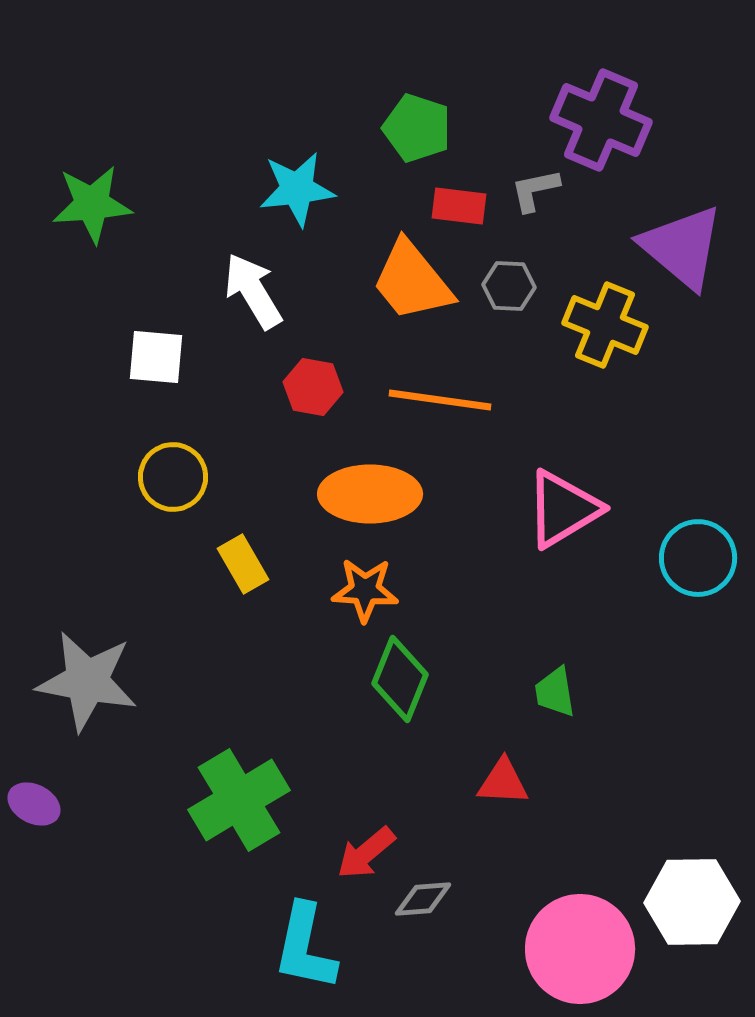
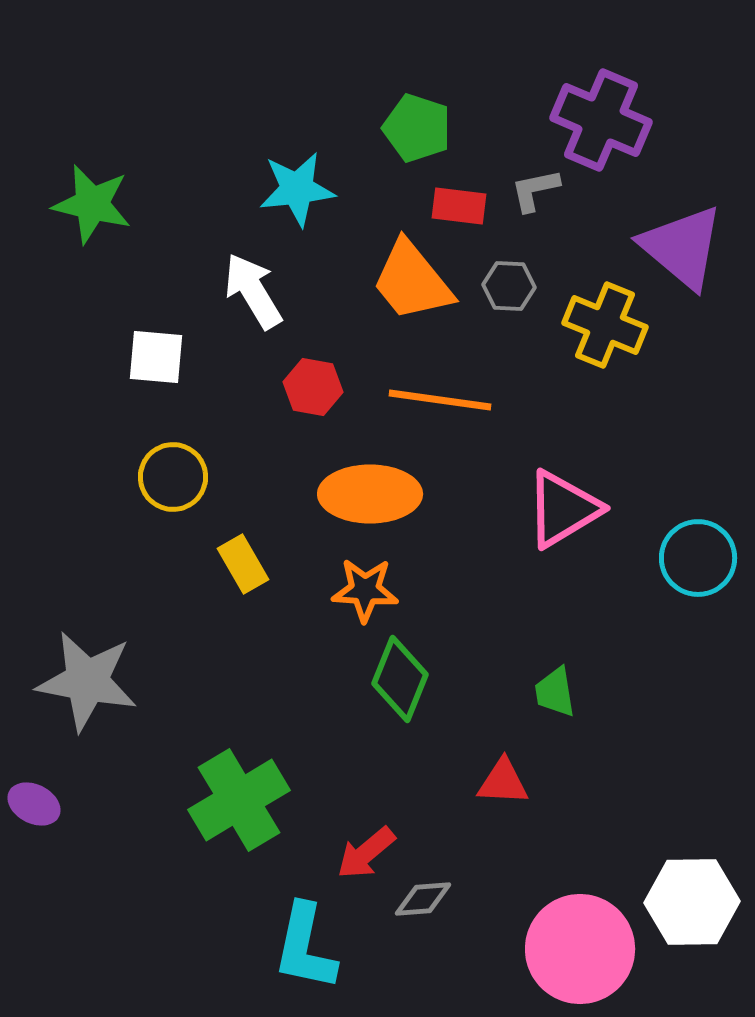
green star: rotated 18 degrees clockwise
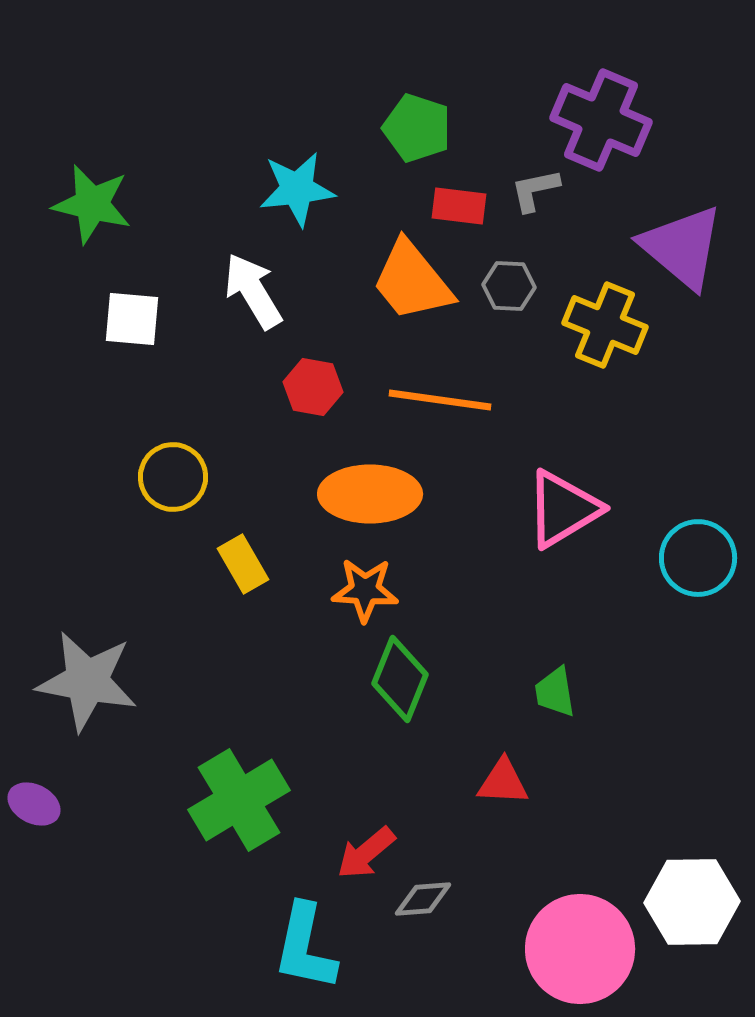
white square: moved 24 px left, 38 px up
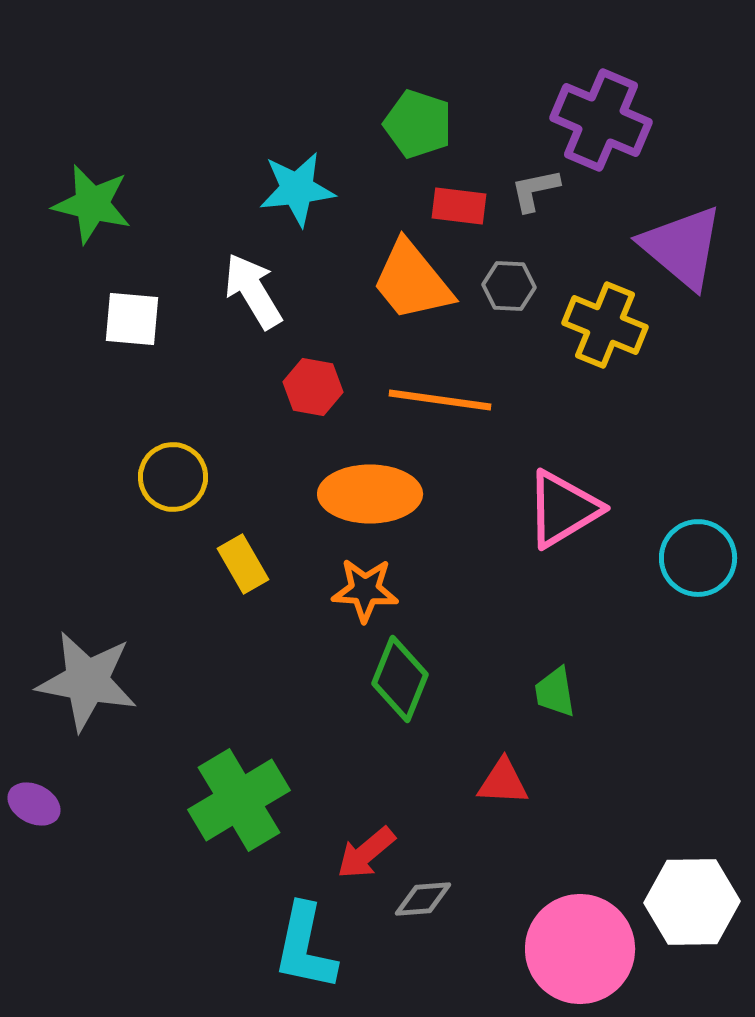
green pentagon: moved 1 px right, 4 px up
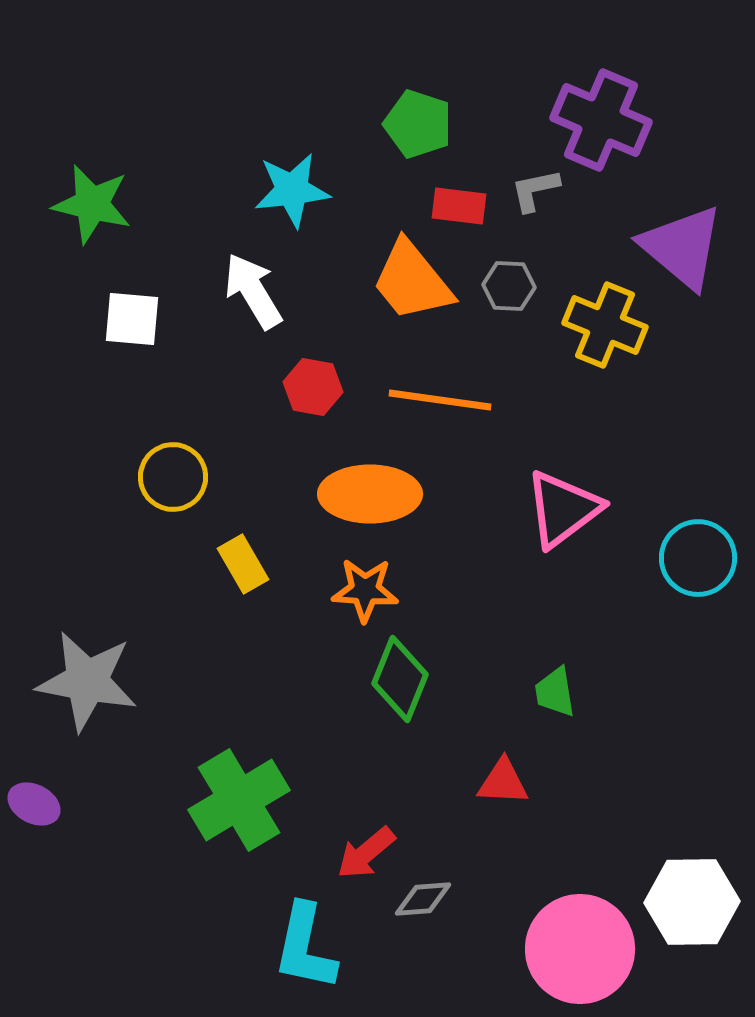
cyan star: moved 5 px left, 1 px down
pink triangle: rotated 6 degrees counterclockwise
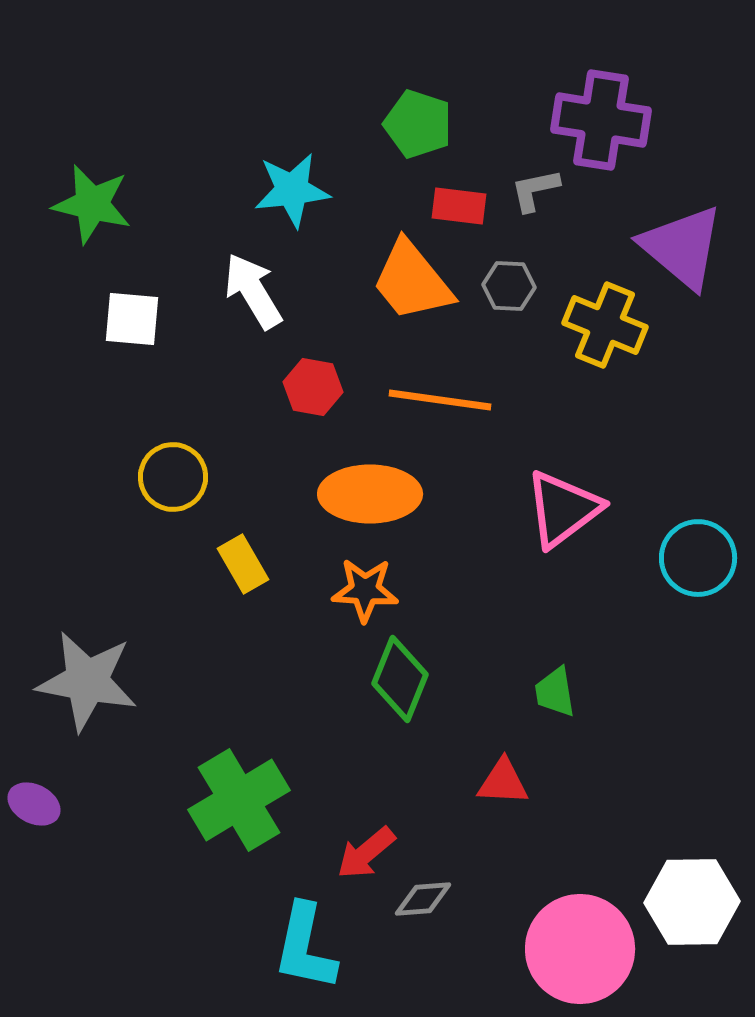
purple cross: rotated 14 degrees counterclockwise
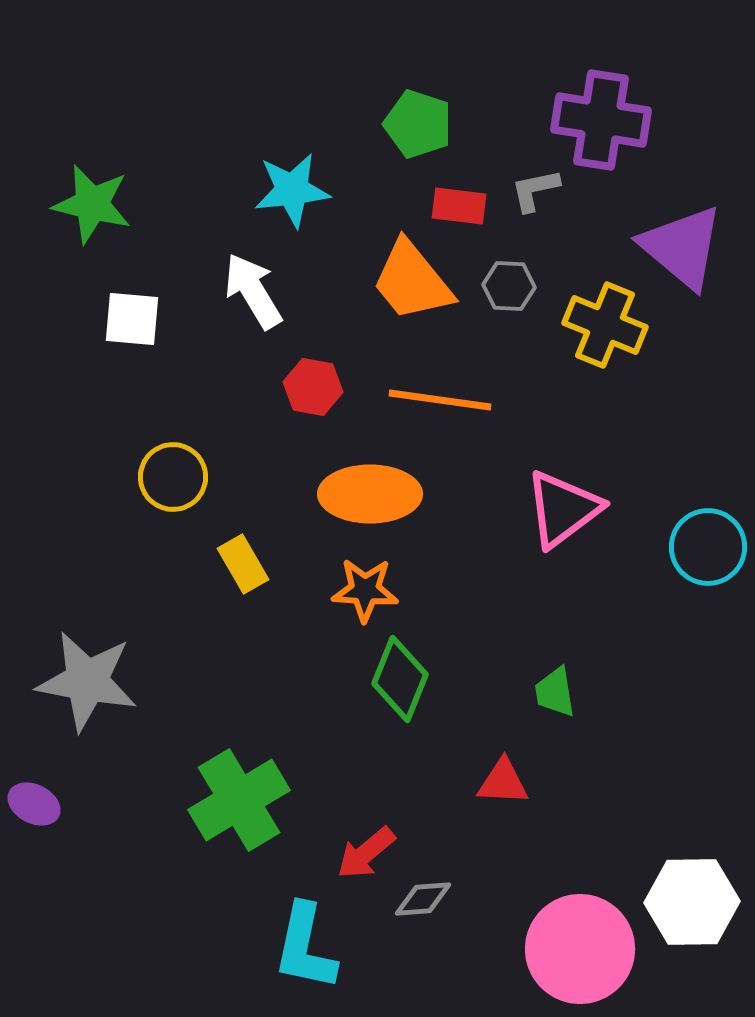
cyan circle: moved 10 px right, 11 px up
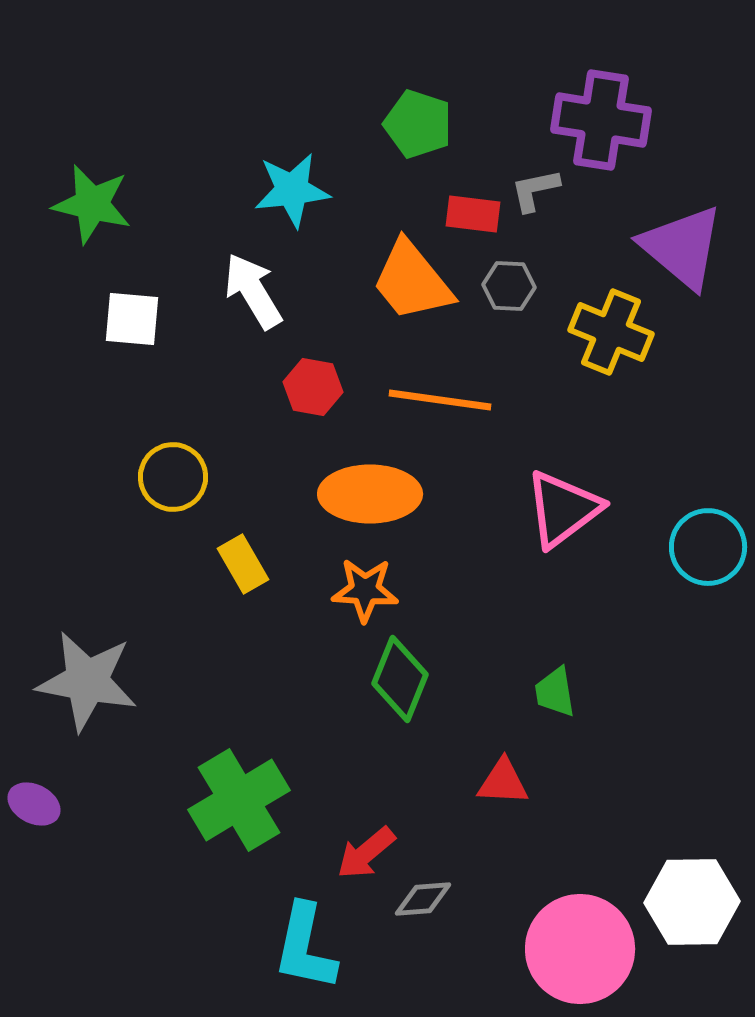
red rectangle: moved 14 px right, 8 px down
yellow cross: moved 6 px right, 7 px down
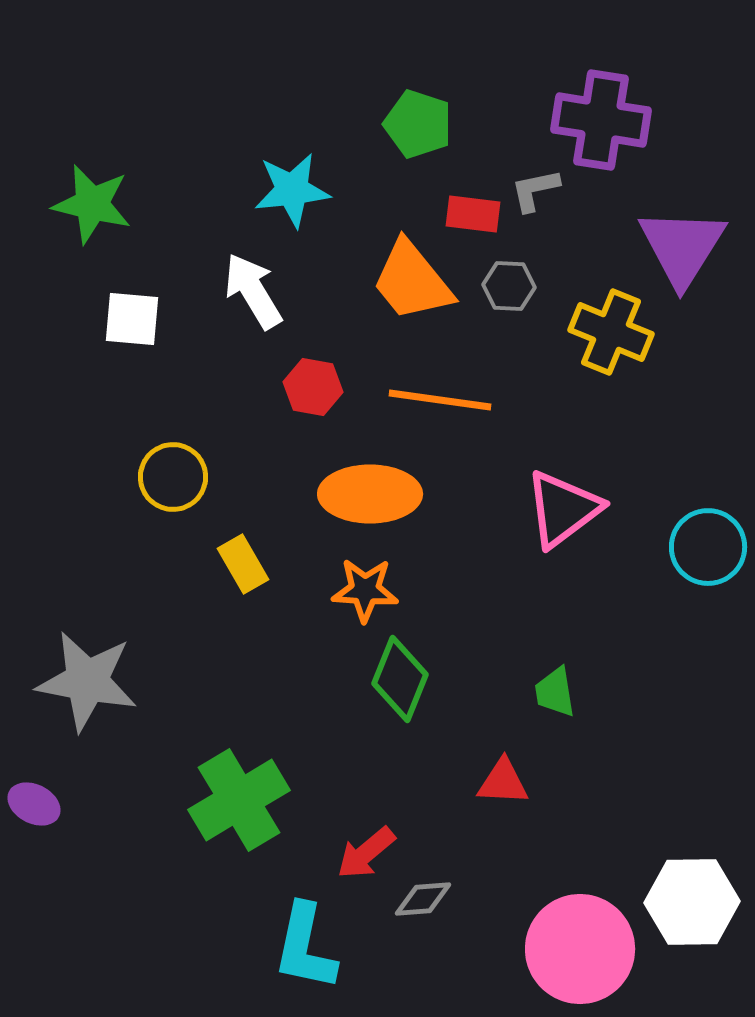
purple triangle: rotated 22 degrees clockwise
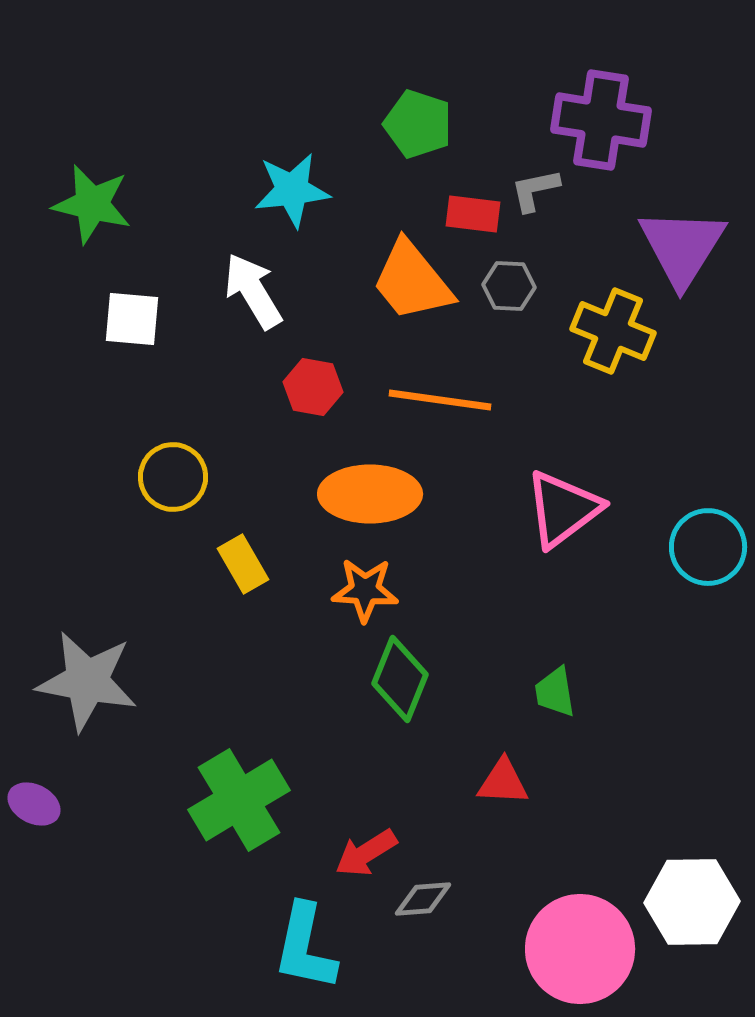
yellow cross: moved 2 px right, 1 px up
red arrow: rotated 8 degrees clockwise
